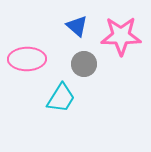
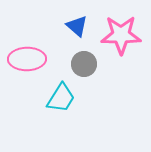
pink star: moved 1 px up
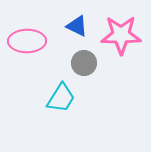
blue triangle: rotated 15 degrees counterclockwise
pink ellipse: moved 18 px up
gray circle: moved 1 px up
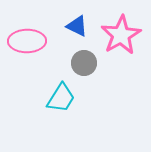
pink star: rotated 30 degrees counterclockwise
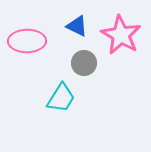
pink star: rotated 12 degrees counterclockwise
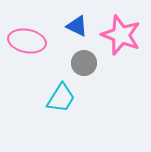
pink star: rotated 9 degrees counterclockwise
pink ellipse: rotated 12 degrees clockwise
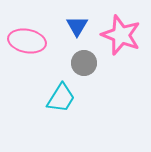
blue triangle: rotated 35 degrees clockwise
